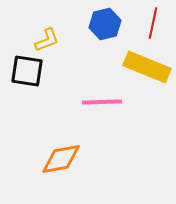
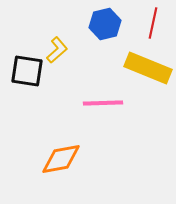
yellow L-shape: moved 10 px right, 10 px down; rotated 20 degrees counterclockwise
yellow rectangle: moved 1 px right, 1 px down
pink line: moved 1 px right, 1 px down
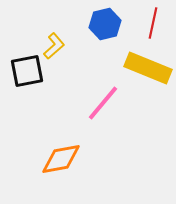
yellow L-shape: moved 3 px left, 4 px up
black square: rotated 20 degrees counterclockwise
pink line: rotated 48 degrees counterclockwise
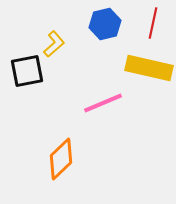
yellow L-shape: moved 2 px up
yellow rectangle: moved 1 px right; rotated 9 degrees counterclockwise
pink line: rotated 27 degrees clockwise
orange diamond: rotated 33 degrees counterclockwise
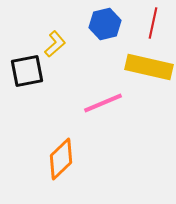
yellow L-shape: moved 1 px right
yellow rectangle: moved 1 px up
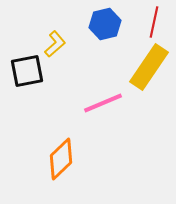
red line: moved 1 px right, 1 px up
yellow rectangle: rotated 69 degrees counterclockwise
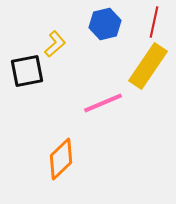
yellow rectangle: moved 1 px left, 1 px up
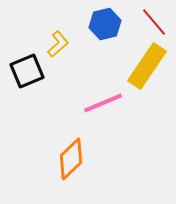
red line: rotated 52 degrees counterclockwise
yellow L-shape: moved 3 px right
yellow rectangle: moved 1 px left
black square: rotated 12 degrees counterclockwise
orange diamond: moved 10 px right
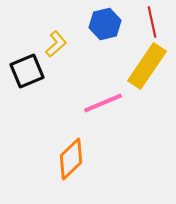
red line: moved 2 px left; rotated 28 degrees clockwise
yellow L-shape: moved 2 px left
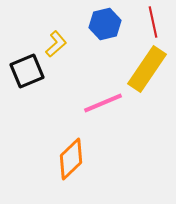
red line: moved 1 px right
yellow rectangle: moved 3 px down
